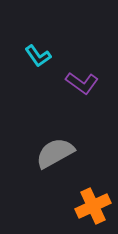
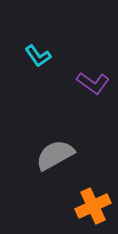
purple L-shape: moved 11 px right
gray semicircle: moved 2 px down
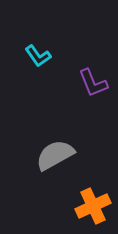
purple L-shape: rotated 32 degrees clockwise
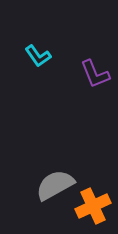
purple L-shape: moved 2 px right, 9 px up
gray semicircle: moved 30 px down
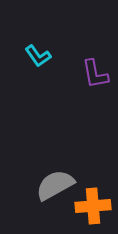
purple L-shape: rotated 12 degrees clockwise
orange cross: rotated 20 degrees clockwise
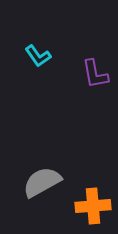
gray semicircle: moved 13 px left, 3 px up
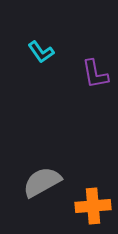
cyan L-shape: moved 3 px right, 4 px up
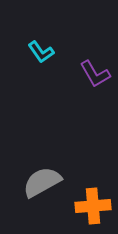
purple L-shape: rotated 20 degrees counterclockwise
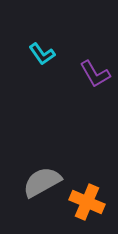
cyan L-shape: moved 1 px right, 2 px down
orange cross: moved 6 px left, 4 px up; rotated 28 degrees clockwise
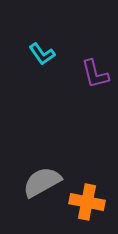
purple L-shape: rotated 16 degrees clockwise
orange cross: rotated 12 degrees counterclockwise
